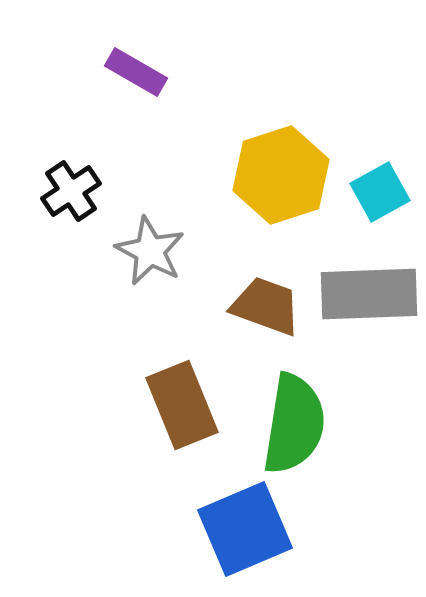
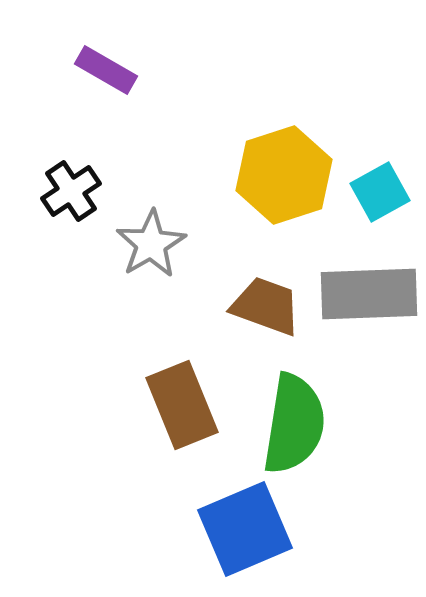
purple rectangle: moved 30 px left, 2 px up
yellow hexagon: moved 3 px right
gray star: moved 1 px right, 7 px up; rotated 14 degrees clockwise
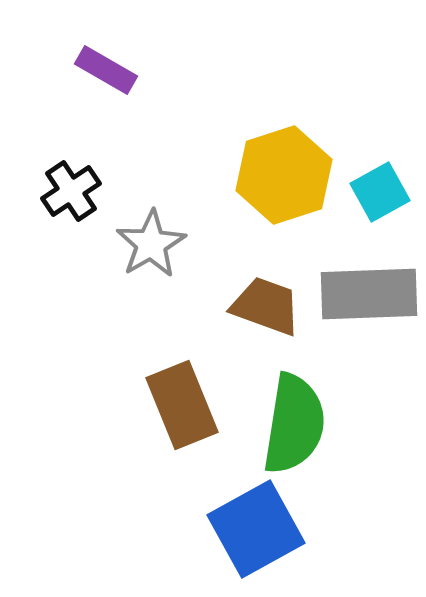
blue square: moved 11 px right; rotated 6 degrees counterclockwise
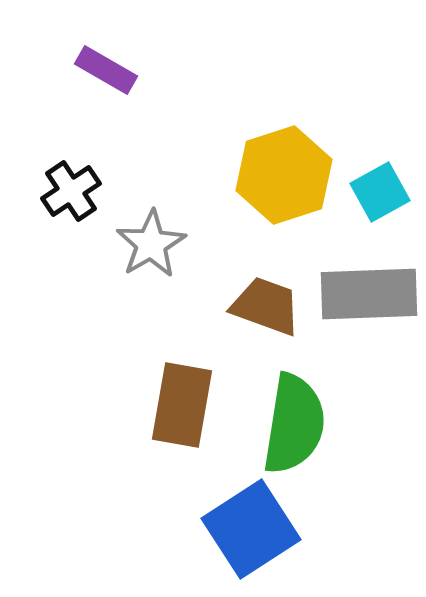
brown rectangle: rotated 32 degrees clockwise
blue square: moved 5 px left; rotated 4 degrees counterclockwise
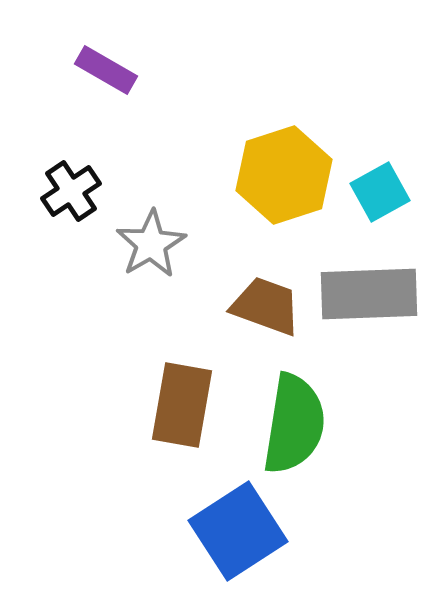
blue square: moved 13 px left, 2 px down
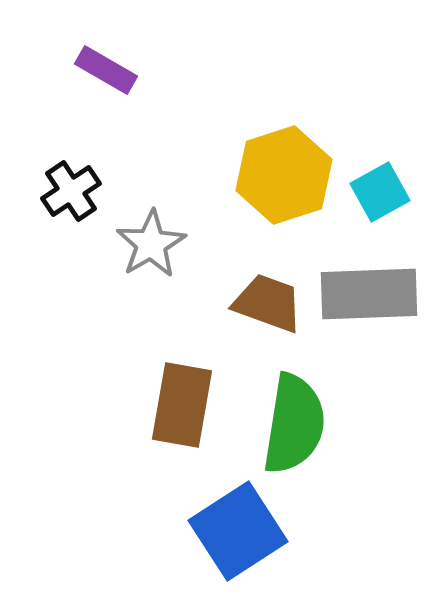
brown trapezoid: moved 2 px right, 3 px up
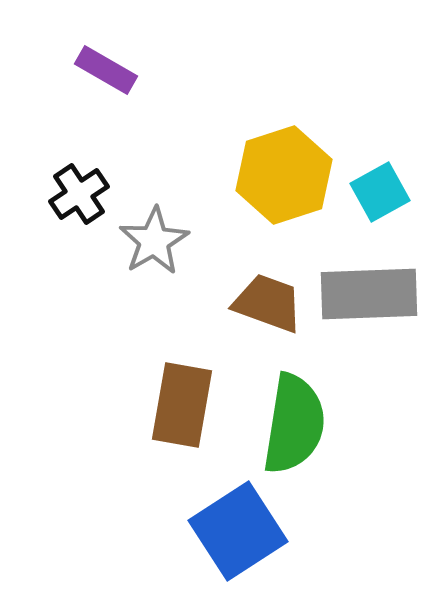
black cross: moved 8 px right, 3 px down
gray star: moved 3 px right, 3 px up
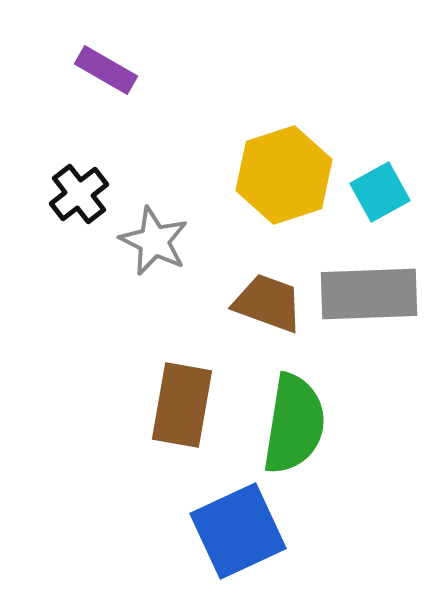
black cross: rotated 4 degrees counterclockwise
gray star: rotated 16 degrees counterclockwise
blue square: rotated 8 degrees clockwise
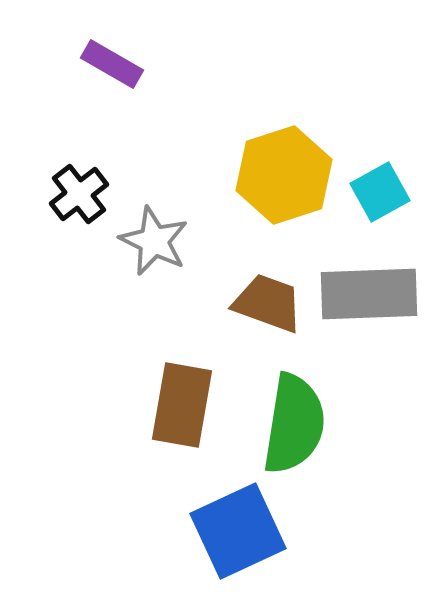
purple rectangle: moved 6 px right, 6 px up
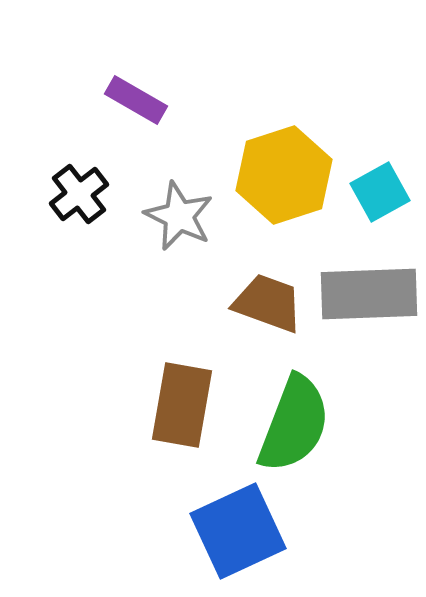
purple rectangle: moved 24 px right, 36 px down
gray star: moved 25 px right, 25 px up
green semicircle: rotated 12 degrees clockwise
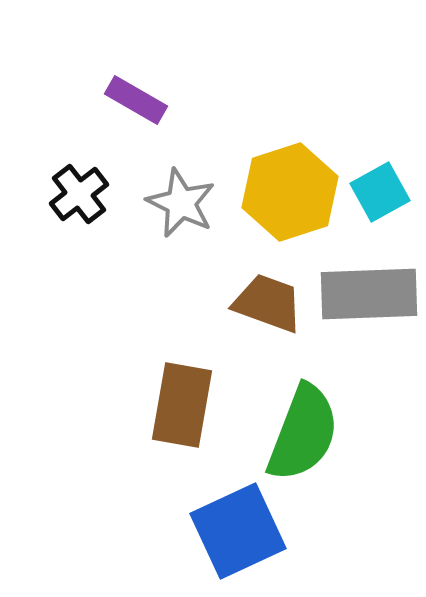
yellow hexagon: moved 6 px right, 17 px down
gray star: moved 2 px right, 13 px up
green semicircle: moved 9 px right, 9 px down
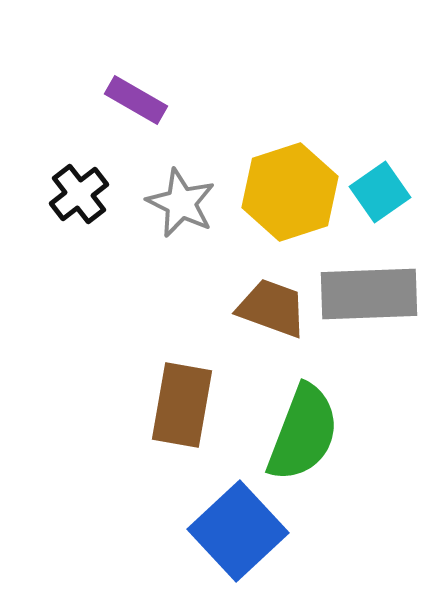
cyan square: rotated 6 degrees counterclockwise
brown trapezoid: moved 4 px right, 5 px down
blue square: rotated 18 degrees counterclockwise
